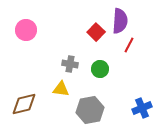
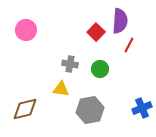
brown diamond: moved 1 px right, 5 px down
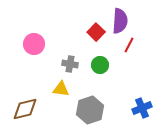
pink circle: moved 8 px right, 14 px down
green circle: moved 4 px up
gray hexagon: rotated 8 degrees counterclockwise
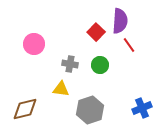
red line: rotated 63 degrees counterclockwise
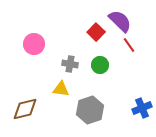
purple semicircle: rotated 50 degrees counterclockwise
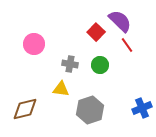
red line: moved 2 px left
